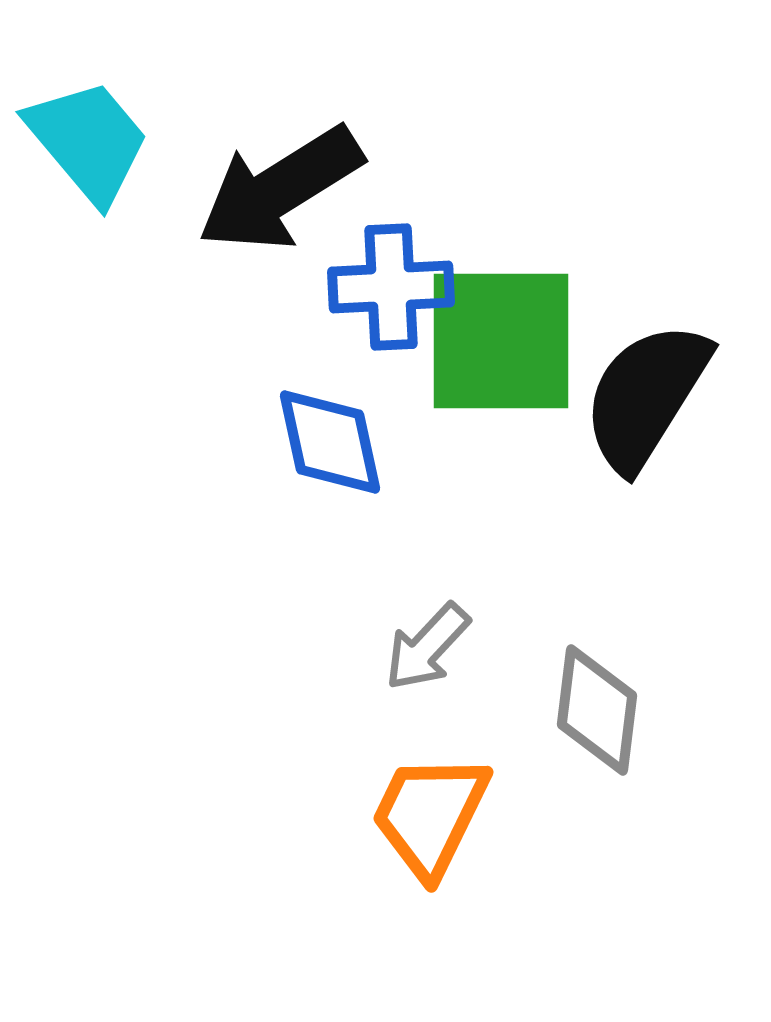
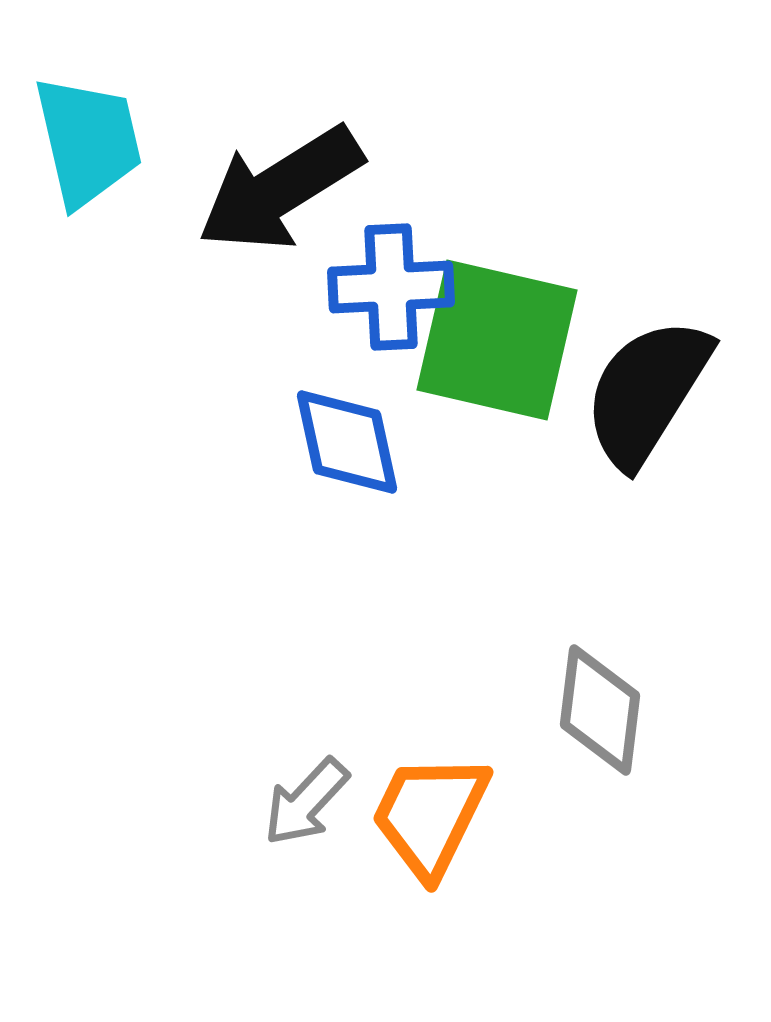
cyan trapezoid: rotated 27 degrees clockwise
green square: moved 4 px left, 1 px up; rotated 13 degrees clockwise
black semicircle: moved 1 px right, 4 px up
blue diamond: moved 17 px right
gray arrow: moved 121 px left, 155 px down
gray diamond: moved 3 px right
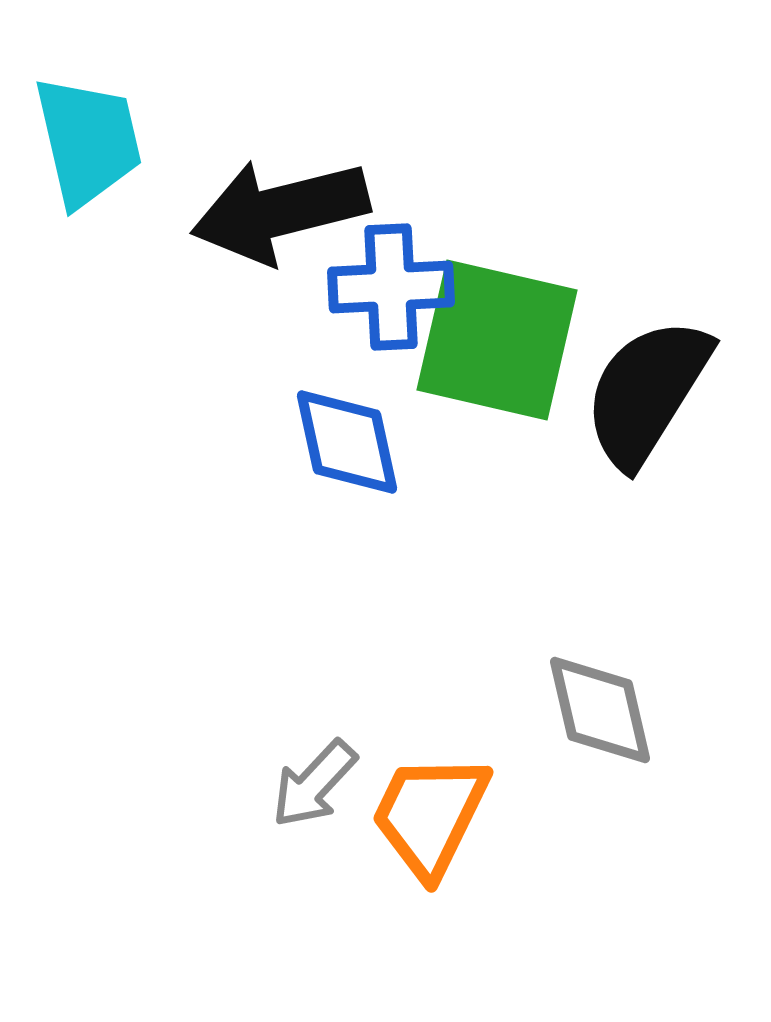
black arrow: moved 22 px down; rotated 18 degrees clockwise
gray diamond: rotated 20 degrees counterclockwise
gray arrow: moved 8 px right, 18 px up
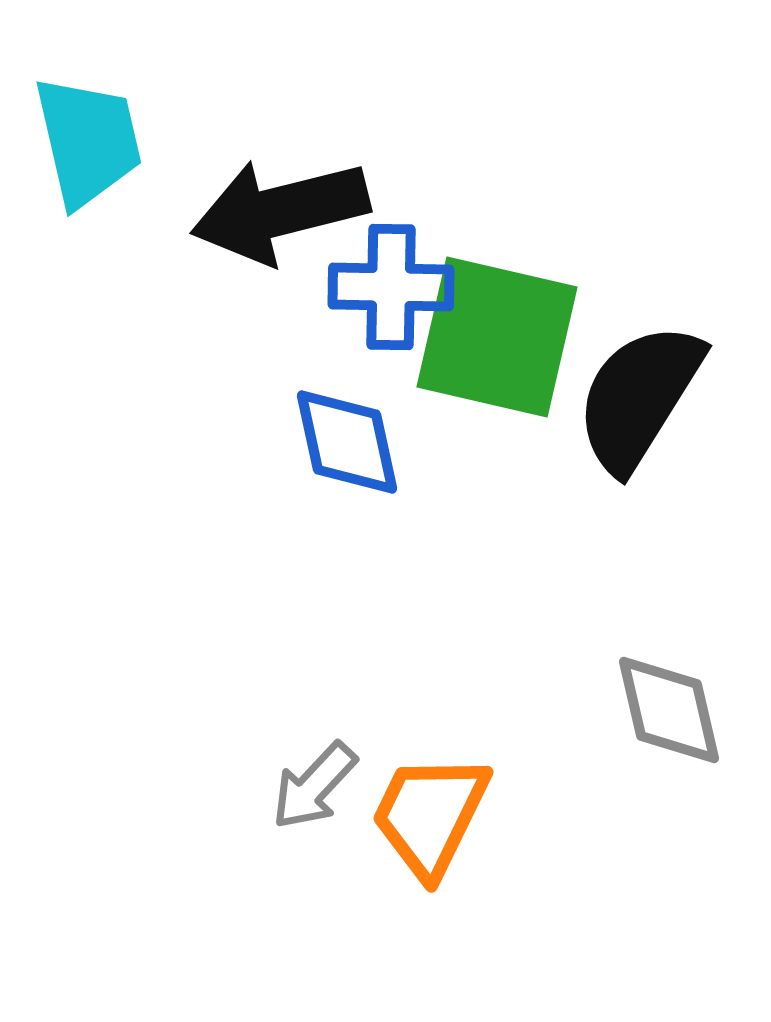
blue cross: rotated 4 degrees clockwise
green square: moved 3 px up
black semicircle: moved 8 px left, 5 px down
gray diamond: moved 69 px right
gray arrow: moved 2 px down
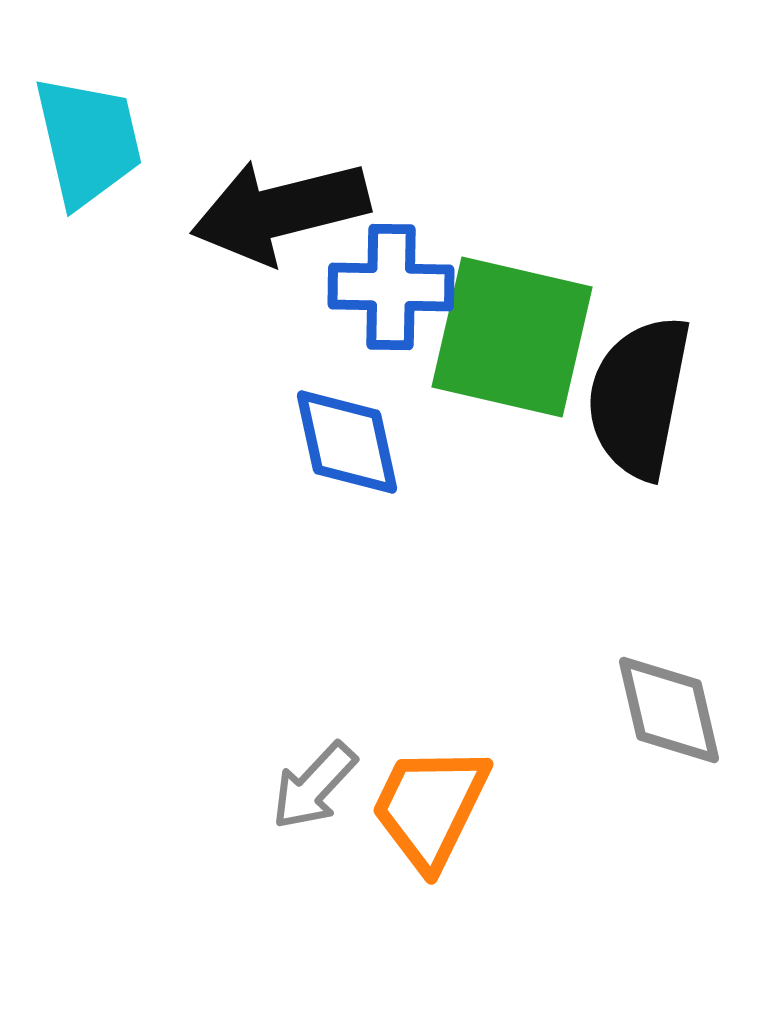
green square: moved 15 px right
black semicircle: rotated 21 degrees counterclockwise
orange trapezoid: moved 8 px up
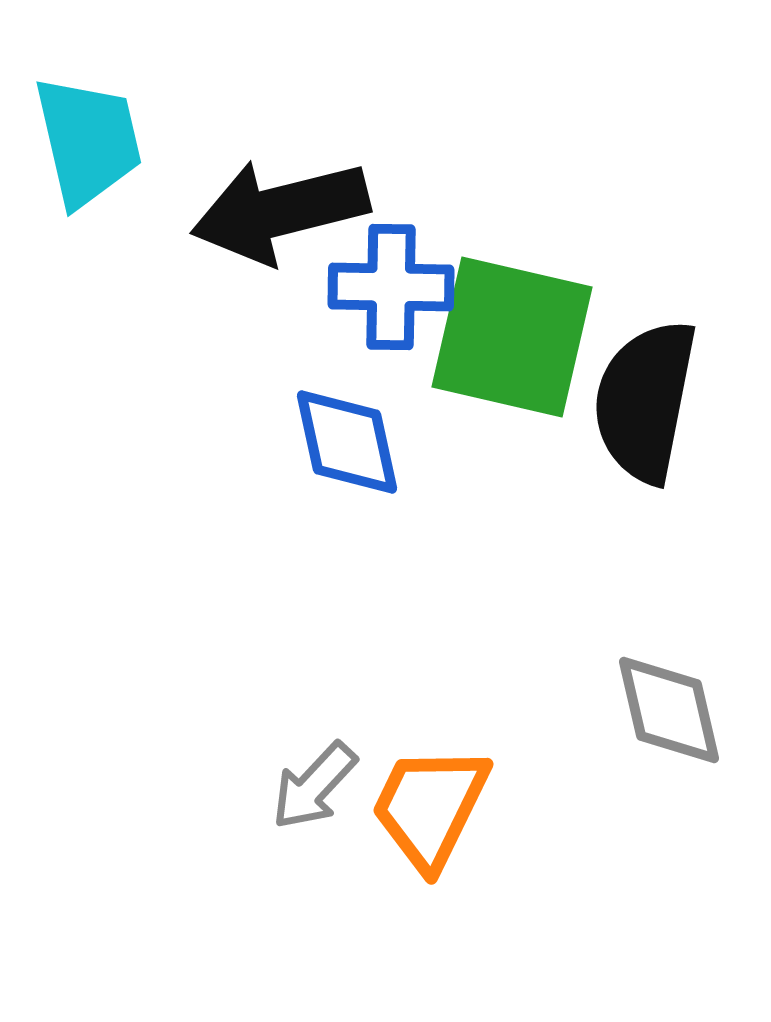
black semicircle: moved 6 px right, 4 px down
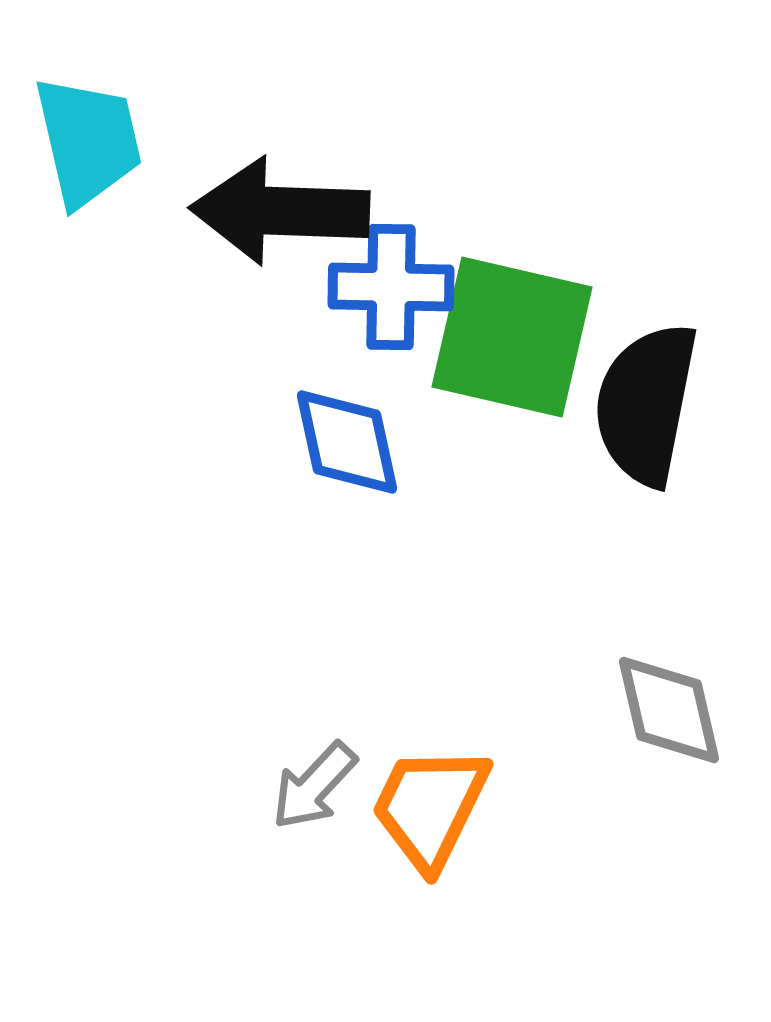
black arrow: rotated 16 degrees clockwise
black semicircle: moved 1 px right, 3 px down
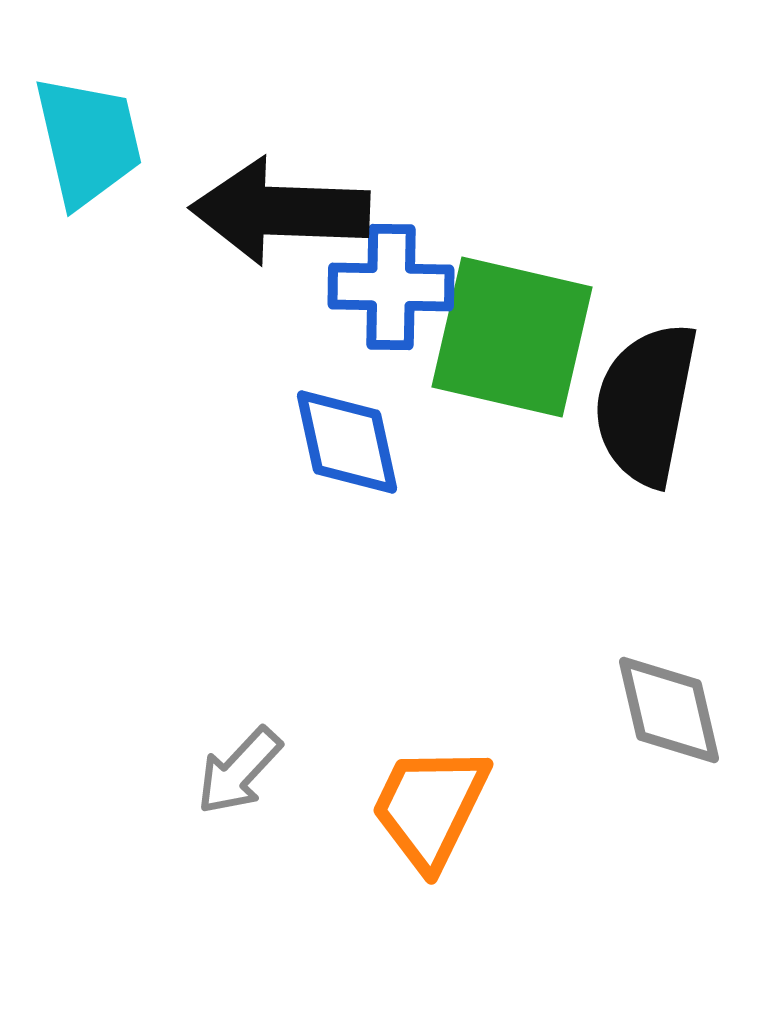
gray arrow: moved 75 px left, 15 px up
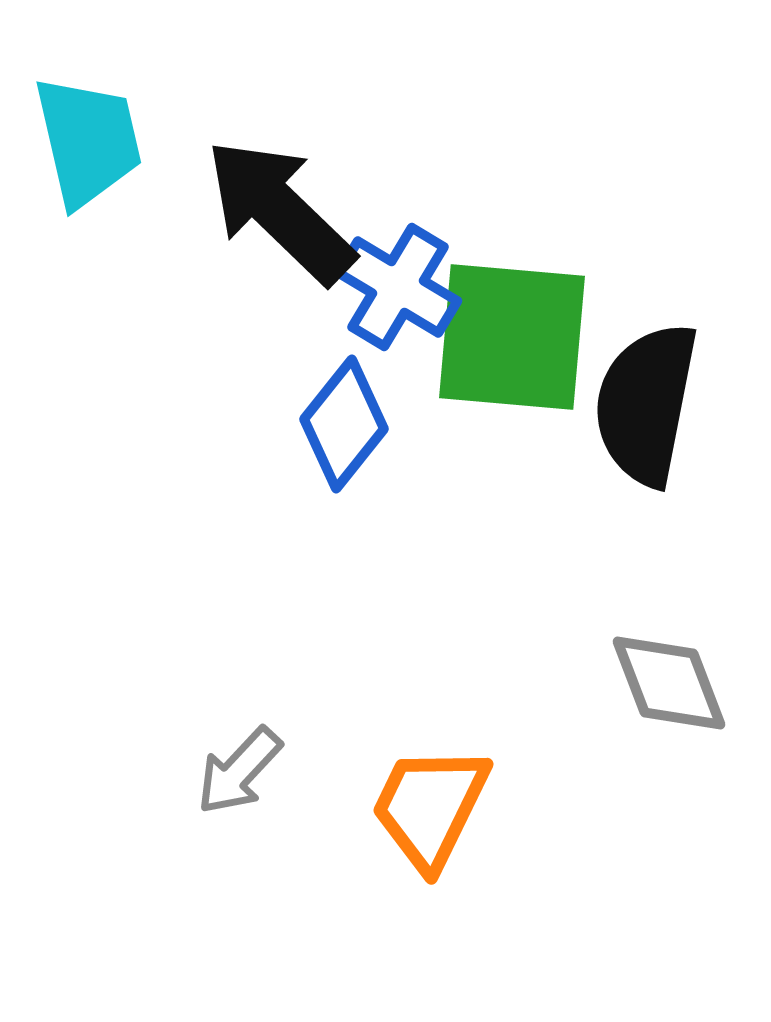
black arrow: rotated 42 degrees clockwise
blue cross: moved 7 px right; rotated 30 degrees clockwise
green square: rotated 8 degrees counterclockwise
blue diamond: moved 3 px left, 18 px up; rotated 51 degrees clockwise
gray diamond: moved 27 px up; rotated 8 degrees counterclockwise
